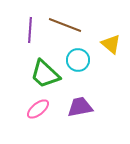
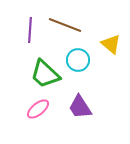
purple trapezoid: rotated 112 degrees counterclockwise
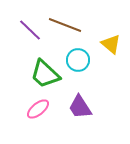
purple line: rotated 50 degrees counterclockwise
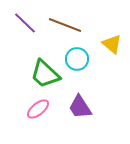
purple line: moved 5 px left, 7 px up
yellow triangle: moved 1 px right
cyan circle: moved 1 px left, 1 px up
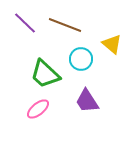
cyan circle: moved 4 px right
purple trapezoid: moved 7 px right, 6 px up
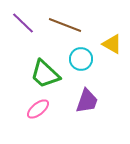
purple line: moved 2 px left
yellow triangle: rotated 10 degrees counterclockwise
purple trapezoid: rotated 128 degrees counterclockwise
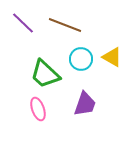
yellow triangle: moved 13 px down
purple trapezoid: moved 2 px left, 3 px down
pink ellipse: rotated 70 degrees counterclockwise
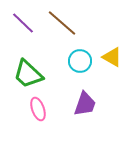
brown line: moved 3 px left, 2 px up; rotated 20 degrees clockwise
cyan circle: moved 1 px left, 2 px down
green trapezoid: moved 17 px left
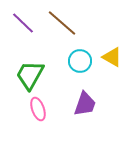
green trapezoid: moved 2 px right, 1 px down; rotated 76 degrees clockwise
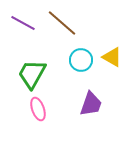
purple line: rotated 15 degrees counterclockwise
cyan circle: moved 1 px right, 1 px up
green trapezoid: moved 2 px right, 1 px up
purple trapezoid: moved 6 px right
